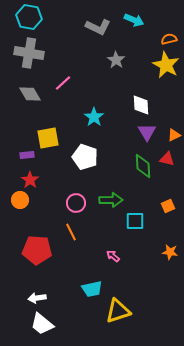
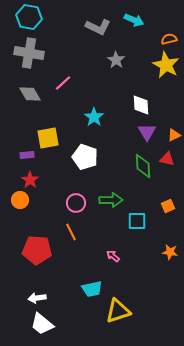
cyan square: moved 2 px right
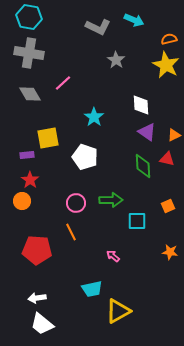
purple triangle: rotated 24 degrees counterclockwise
orange circle: moved 2 px right, 1 px down
yellow triangle: rotated 12 degrees counterclockwise
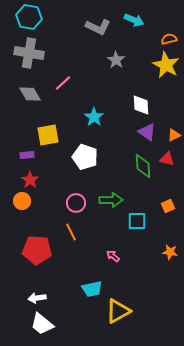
yellow square: moved 3 px up
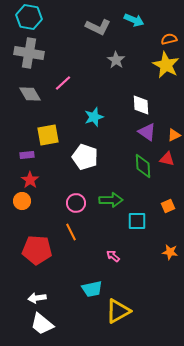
cyan star: rotated 18 degrees clockwise
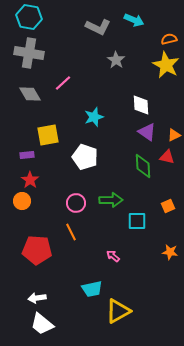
red triangle: moved 2 px up
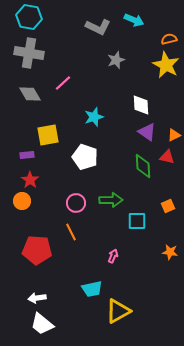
gray star: rotated 18 degrees clockwise
pink arrow: rotated 72 degrees clockwise
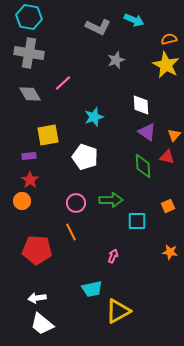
orange triangle: rotated 24 degrees counterclockwise
purple rectangle: moved 2 px right, 1 px down
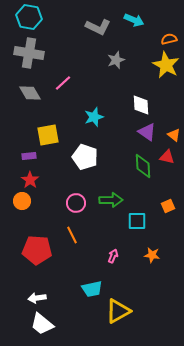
gray diamond: moved 1 px up
orange triangle: rotated 32 degrees counterclockwise
orange line: moved 1 px right, 3 px down
orange star: moved 18 px left, 3 px down
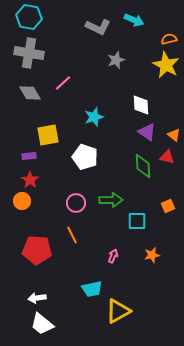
orange star: rotated 21 degrees counterclockwise
